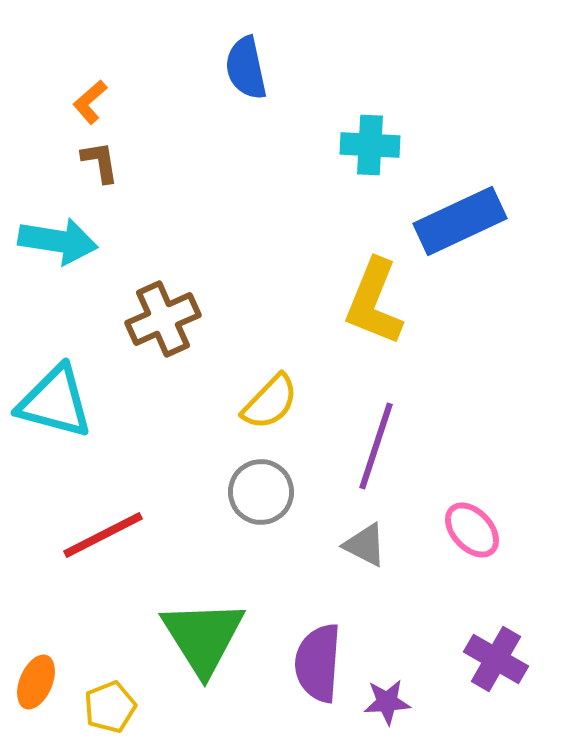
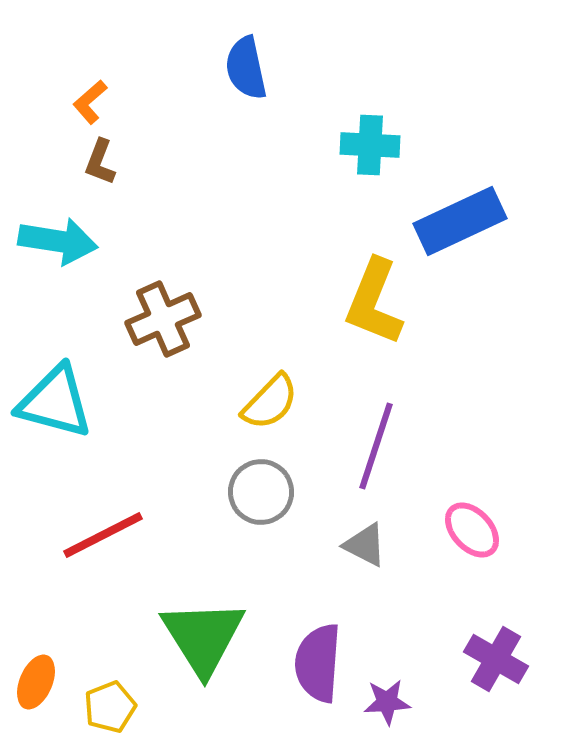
brown L-shape: rotated 150 degrees counterclockwise
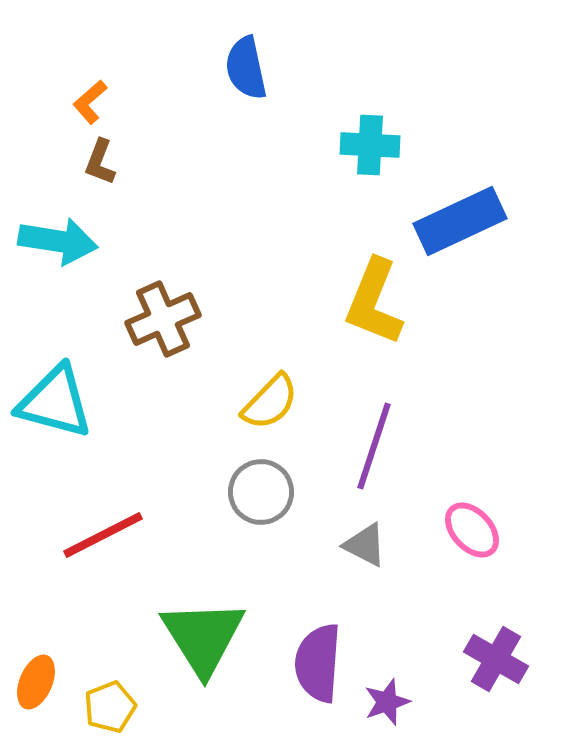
purple line: moved 2 px left
purple star: rotated 15 degrees counterclockwise
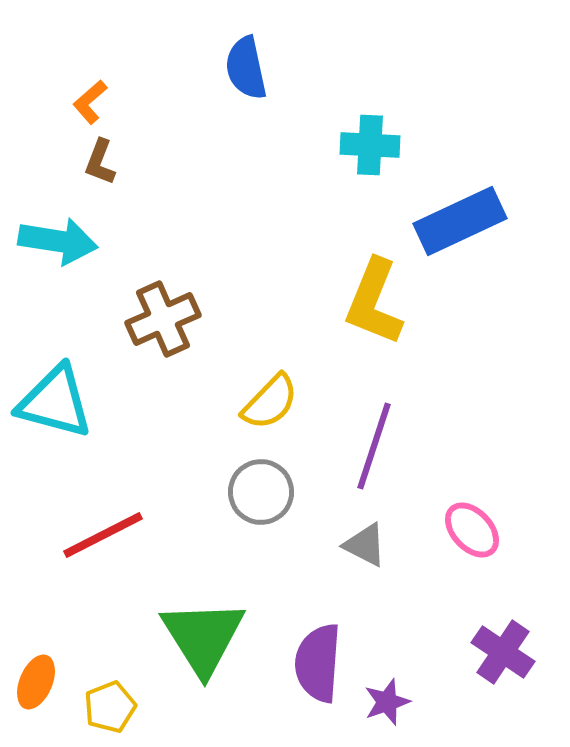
purple cross: moved 7 px right, 7 px up; rotated 4 degrees clockwise
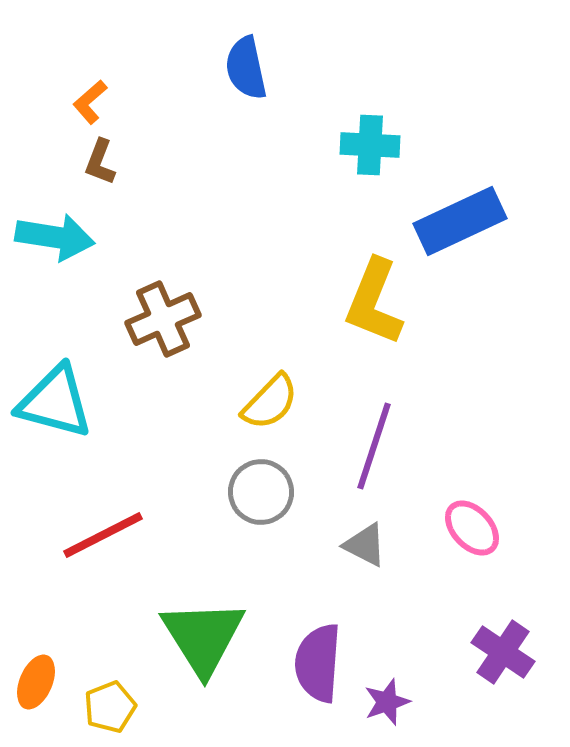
cyan arrow: moved 3 px left, 4 px up
pink ellipse: moved 2 px up
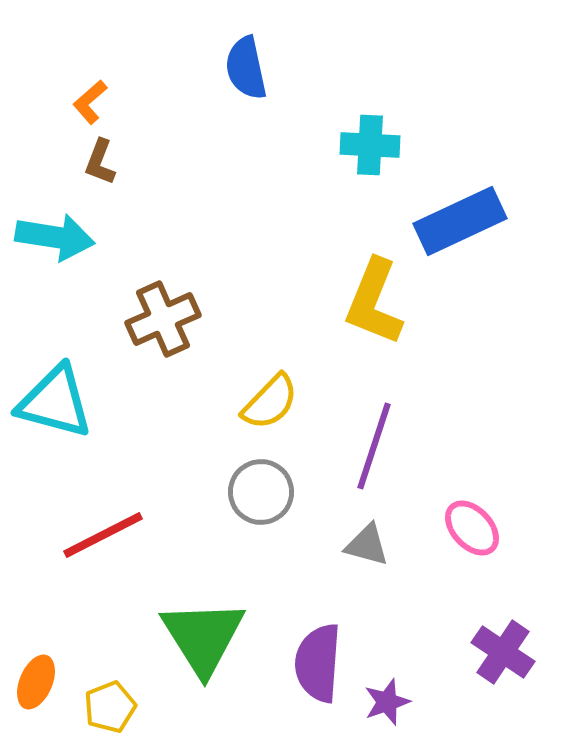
gray triangle: moved 2 px right; rotated 12 degrees counterclockwise
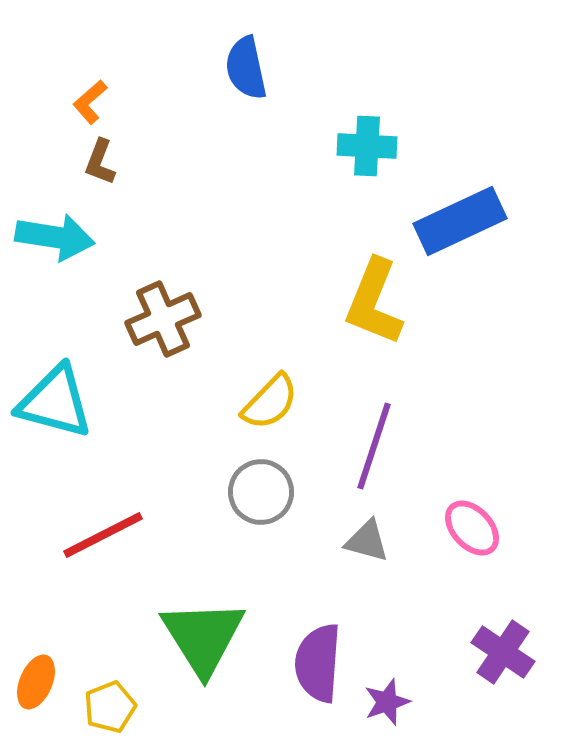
cyan cross: moved 3 px left, 1 px down
gray triangle: moved 4 px up
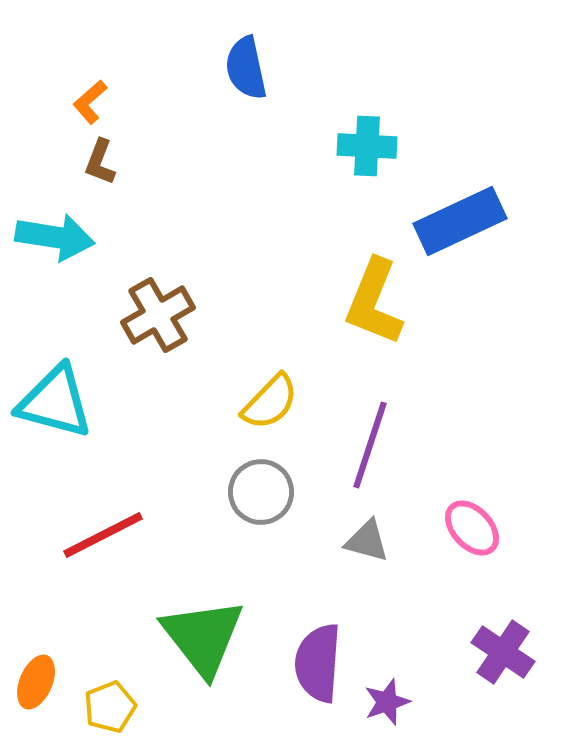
brown cross: moved 5 px left, 4 px up; rotated 6 degrees counterclockwise
purple line: moved 4 px left, 1 px up
green triangle: rotated 6 degrees counterclockwise
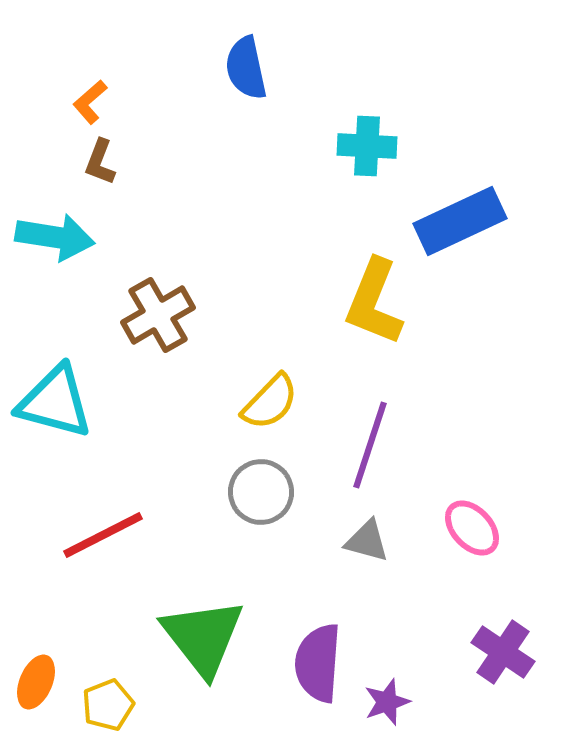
yellow pentagon: moved 2 px left, 2 px up
